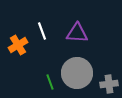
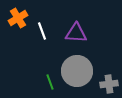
purple triangle: moved 1 px left
orange cross: moved 27 px up
gray circle: moved 2 px up
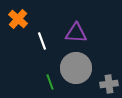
orange cross: moved 1 px down; rotated 18 degrees counterclockwise
white line: moved 10 px down
gray circle: moved 1 px left, 3 px up
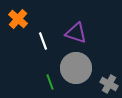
purple triangle: rotated 15 degrees clockwise
white line: moved 1 px right
gray cross: rotated 36 degrees clockwise
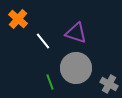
white line: rotated 18 degrees counterclockwise
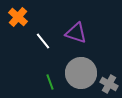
orange cross: moved 2 px up
gray circle: moved 5 px right, 5 px down
